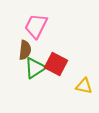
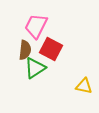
red square: moved 5 px left, 15 px up
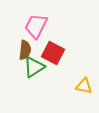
red square: moved 2 px right, 4 px down
green triangle: moved 1 px left, 1 px up
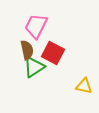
brown semicircle: moved 2 px right; rotated 18 degrees counterclockwise
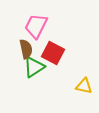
brown semicircle: moved 1 px left, 1 px up
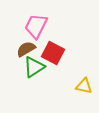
brown semicircle: rotated 108 degrees counterclockwise
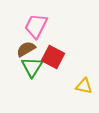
red square: moved 4 px down
green triangle: moved 2 px left; rotated 25 degrees counterclockwise
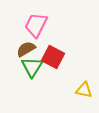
pink trapezoid: moved 1 px up
yellow triangle: moved 4 px down
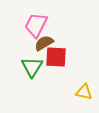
brown semicircle: moved 18 px right, 6 px up
red square: moved 3 px right; rotated 25 degrees counterclockwise
yellow triangle: moved 2 px down
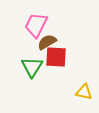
brown semicircle: moved 3 px right, 1 px up
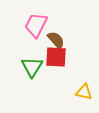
brown semicircle: moved 9 px right, 2 px up; rotated 78 degrees clockwise
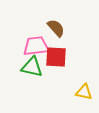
pink trapezoid: moved 21 px down; rotated 56 degrees clockwise
brown semicircle: moved 12 px up
green triangle: rotated 50 degrees counterclockwise
